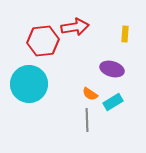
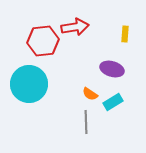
gray line: moved 1 px left, 2 px down
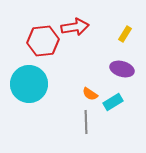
yellow rectangle: rotated 28 degrees clockwise
purple ellipse: moved 10 px right
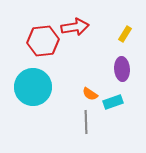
purple ellipse: rotated 70 degrees clockwise
cyan circle: moved 4 px right, 3 px down
cyan rectangle: rotated 12 degrees clockwise
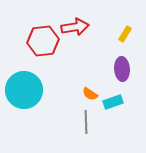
cyan circle: moved 9 px left, 3 px down
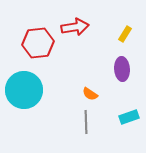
red hexagon: moved 5 px left, 2 px down
cyan rectangle: moved 16 px right, 15 px down
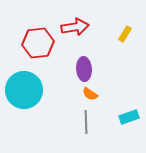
purple ellipse: moved 38 px left
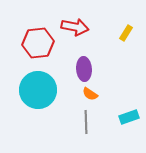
red arrow: rotated 20 degrees clockwise
yellow rectangle: moved 1 px right, 1 px up
cyan circle: moved 14 px right
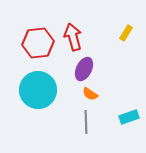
red arrow: moved 2 px left, 10 px down; rotated 116 degrees counterclockwise
purple ellipse: rotated 30 degrees clockwise
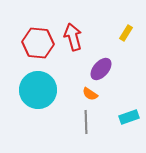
red hexagon: rotated 12 degrees clockwise
purple ellipse: moved 17 px right; rotated 15 degrees clockwise
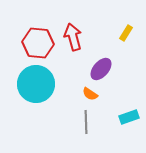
cyan circle: moved 2 px left, 6 px up
